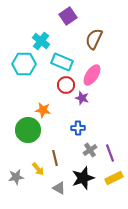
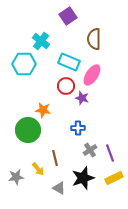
brown semicircle: rotated 25 degrees counterclockwise
cyan rectangle: moved 7 px right
red circle: moved 1 px down
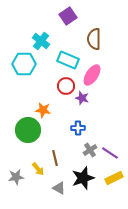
cyan rectangle: moved 1 px left, 2 px up
purple line: rotated 36 degrees counterclockwise
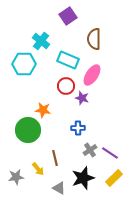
yellow rectangle: rotated 18 degrees counterclockwise
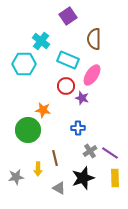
gray cross: moved 1 px down
yellow arrow: rotated 40 degrees clockwise
yellow rectangle: moved 1 px right; rotated 48 degrees counterclockwise
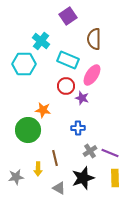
purple line: rotated 12 degrees counterclockwise
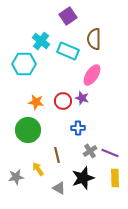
cyan rectangle: moved 9 px up
red circle: moved 3 px left, 15 px down
orange star: moved 7 px left, 8 px up
brown line: moved 2 px right, 3 px up
yellow arrow: rotated 144 degrees clockwise
